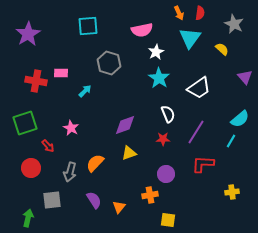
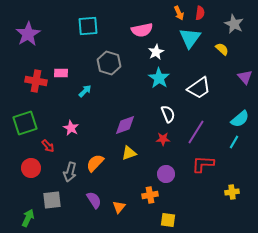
cyan line: moved 3 px right, 1 px down
green arrow: rotated 12 degrees clockwise
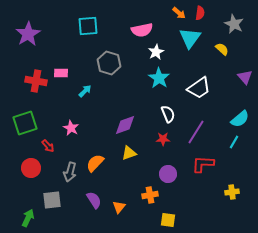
orange arrow: rotated 24 degrees counterclockwise
purple circle: moved 2 px right
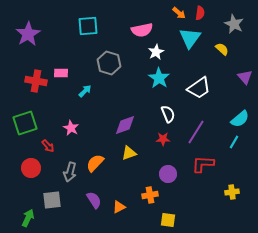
orange triangle: rotated 24 degrees clockwise
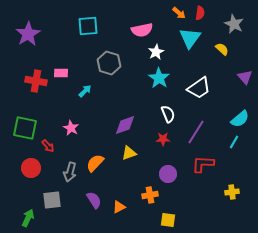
green square: moved 5 px down; rotated 30 degrees clockwise
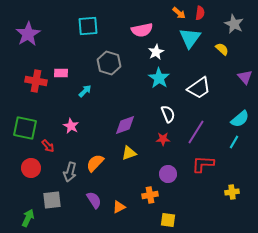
pink star: moved 2 px up
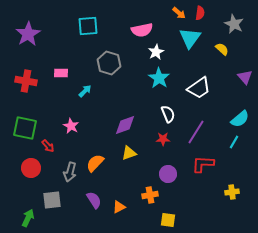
red cross: moved 10 px left
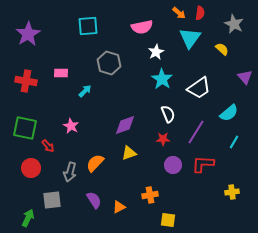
pink semicircle: moved 3 px up
cyan star: moved 3 px right, 1 px down
cyan semicircle: moved 11 px left, 6 px up
purple circle: moved 5 px right, 9 px up
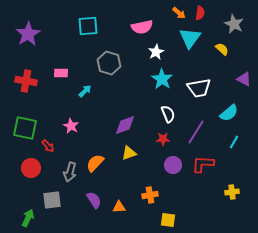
purple triangle: moved 1 px left, 2 px down; rotated 21 degrees counterclockwise
white trapezoid: rotated 25 degrees clockwise
orange triangle: rotated 24 degrees clockwise
